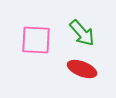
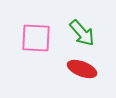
pink square: moved 2 px up
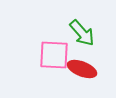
pink square: moved 18 px right, 17 px down
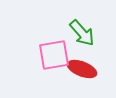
pink square: rotated 12 degrees counterclockwise
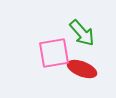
pink square: moved 2 px up
